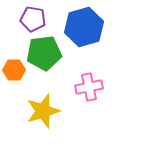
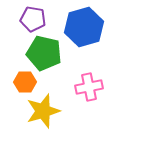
green pentagon: rotated 20 degrees clockwise
orange hexagon: moved 11 px right, 12 px down
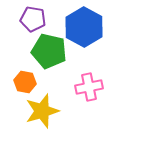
blue hexagon: rotated 15 degrees counterclockwise
green pentagon: moved 5 px right, 2 px up
orange hexagon: rotated 10 degrees clockwise
yellow star: moved 1 px left
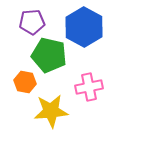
purple pentagon: moved 1 px left, 3 px down; rotated 15 degrees counterclockwise
green pentagon: moved 4 px down
yellow star: moved 9 px right; rotated 12 degrees clockwise
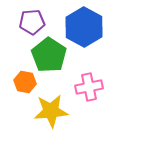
green pentagon: rotated 20 degrees clockwise
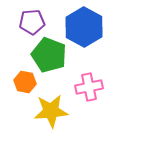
green pentagon: rotated 12 degrees counterclockwise
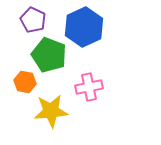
purple pentagon: moved 1 px right, 2 px up; rotated 30 degrees clockwise
blue hexagon: rotated 6 degrees clockwise
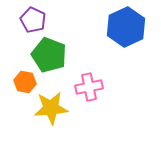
blue hexagon: moved 42 px right
yellow star: moved 3 px up
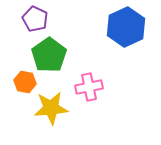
purple pentagon: moved 2 px right, 1 px up
green pentagon: rotated 16 degrees clockwise
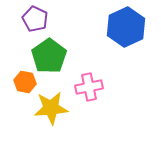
green pentagon: moved 1 px down
